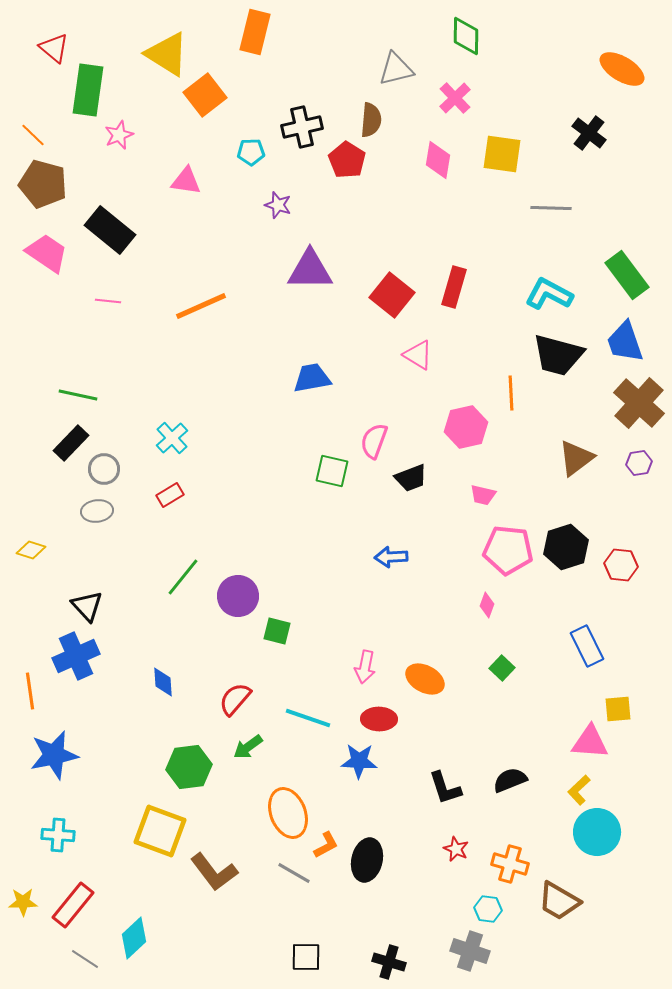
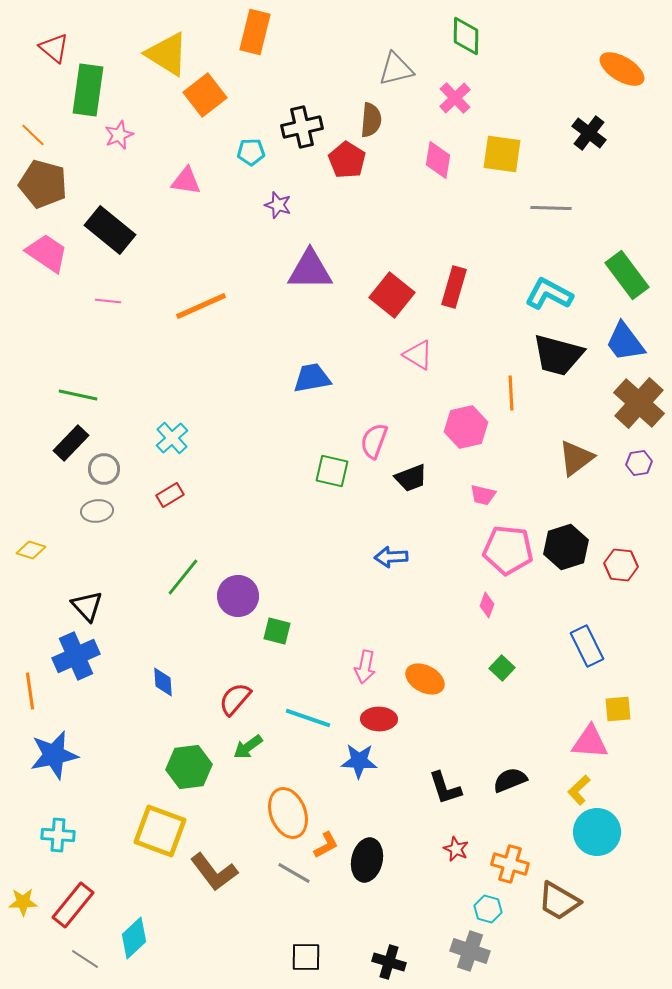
blue trapezoid at (625, 342): rotated 18 degrees counterclockwise
cyan hexagon at (488, 909): rotated 8 degrees clockwise
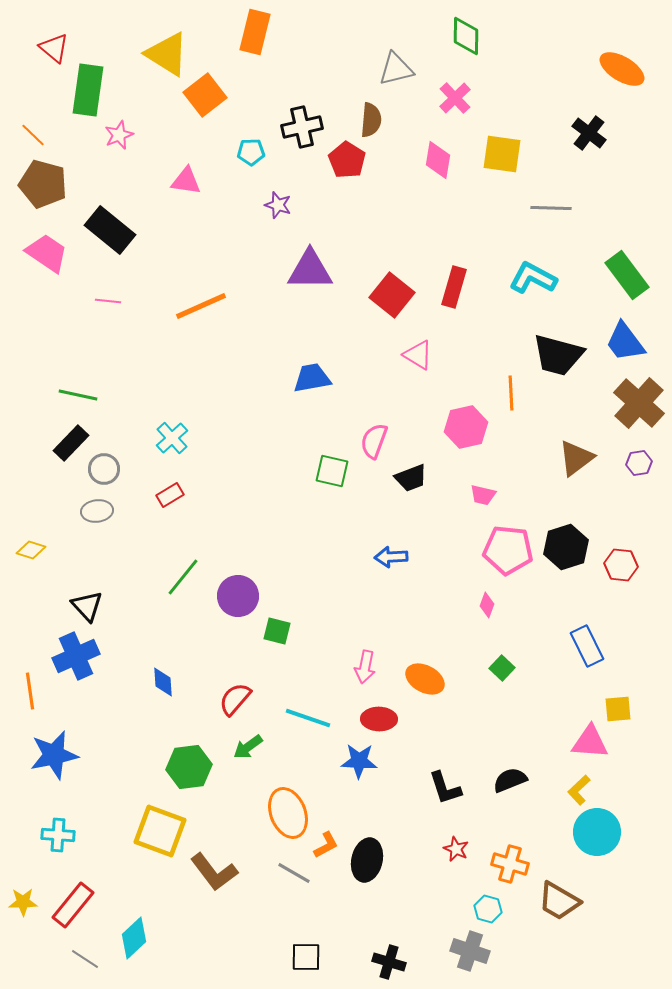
cyan L-shape at (549, 294): moved 16 px left, 16 px up
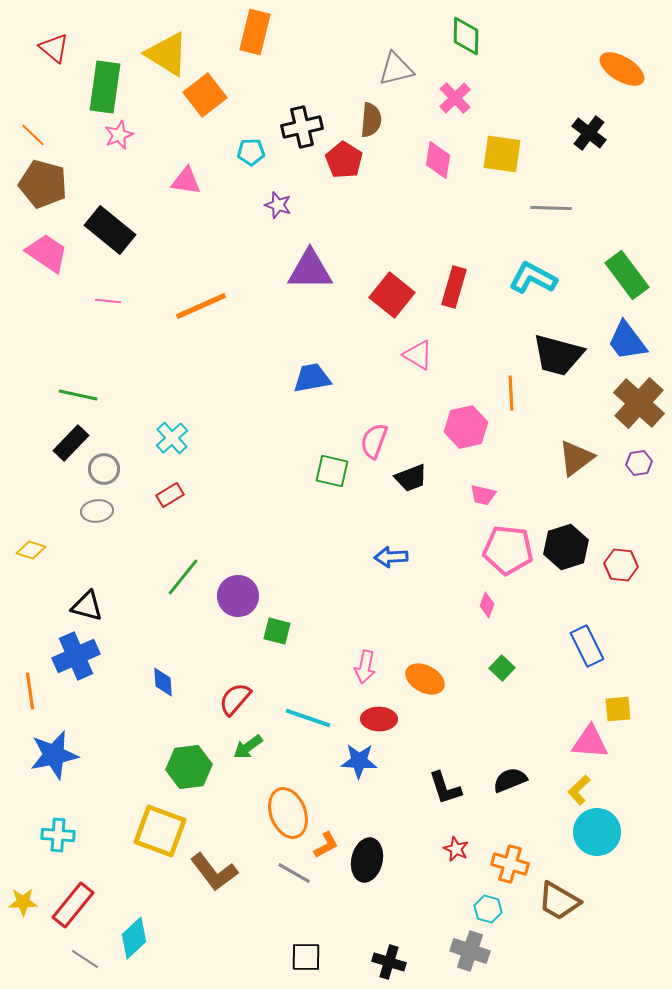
green rectangle at (88, 90): moved 17 px right, 3 px up
red pentagon at (347, 160): moved 3 px left
blue trapezoid at (625, 342): moved 2 px right, 1 px up
black triangle at (87, 606): rotated 32 degrees counterclockwise
